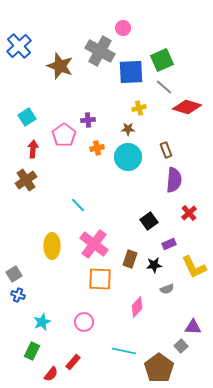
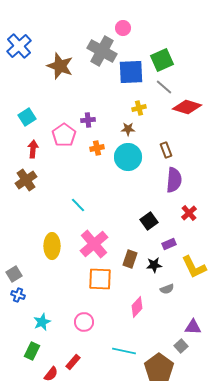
gray cross at (100, 51): moved 2 px right
pink cross at (94, 244): rotated 12 degrees clockwise
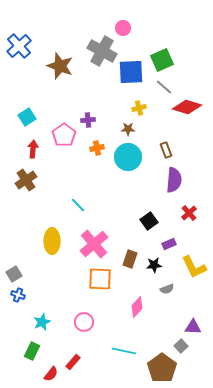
yellow ellipse at (52, 246): moved 5 px up
brown pentagon at (159, 368): moved 3 px right
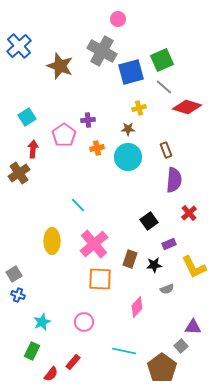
pink circle at (123, 28): moved 5 px left, 9 px up
blue square at (131, 72): rotated 12 degrees counterclockwise
brown cross at (26, 180): moved 7 px left, 7 px up
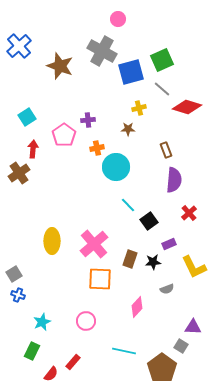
gray line at (164, 87): moved 2 px left, 2 px down
cyan circle at (128, 157): moved 12 px left, 10 px down
cyan line at (78, 205): moved 50 px right
black star at (154, 265): moved 1 px left, 3 px up
pink circle at (84, 322): moved 2 px right, 1 px up
gray square at (181, 346): rotated 16 degrees counterclockwise
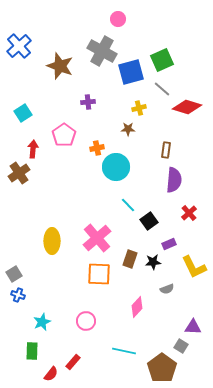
cyan square at (27, 117): moved 4 px left, 4 px up
purple cross at (88, 120): moved 18 px up
brown rectangle at (166, 150): rotated 28 degrees clockwise
pink cross at (94, 244): moved 3 px right, 6 px up
orange square at (100, 279): moved 1 px left, 5 px up
green rectangle at (32, 351): rotated 24 degrees counterclockwise
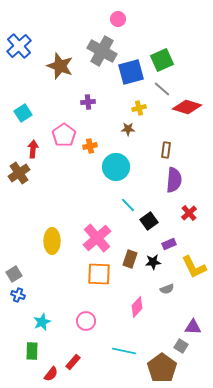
orange cross at (97, 148): moved 7 px left, 2 px up
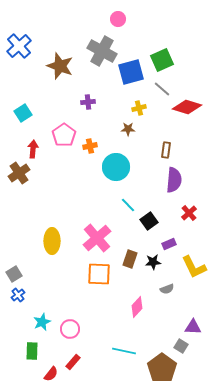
blue cross at (18, 295): rotated 32 degrees clockwise
pink circle at (86, 321): moved 16 px left, 8 px down
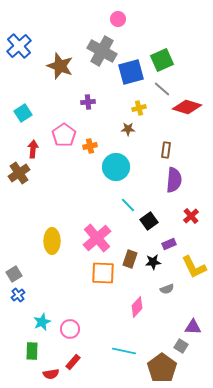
red cross at (189, 213): moved 2 px right, 3 px down
orange square at (99, 274): moved 4 px right, 1 px up
red semicircle at (51, 374): rotated 42 degrees clockwise
